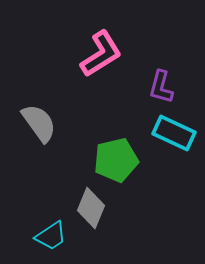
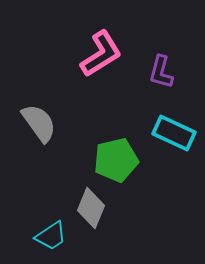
purple L-shape: moved 15 px up
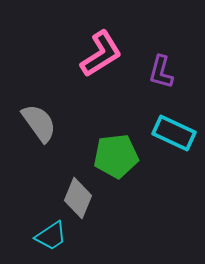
green pentagon: moved 4 px up; rotated 6 degrees clockwise
gray diamond: moved 13 px left, 10 px up
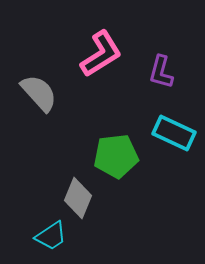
gray semicircle: moved 30 px up; rotated 6 degrees counterclockwise
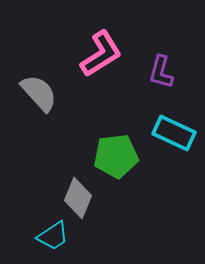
cyan trapezoid: moved 2 px right
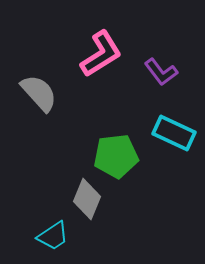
purple L-shape: rotated 52 degrees counterclockwise
gray diamond: moved 9 px right, 1 px down
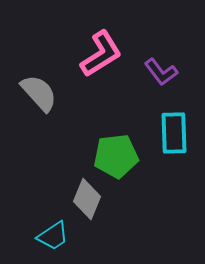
cyan rectangle: rotated 63 degrees clockwise
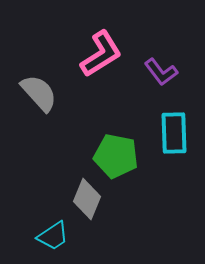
green pentagon: rotated 18 degrees clockwise
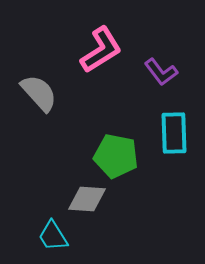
pink L-shape: moved 4 px up
gray diamond: rotated 72 degrees clockwise
cyan trapezoid: rotated 92 degrees clockwise
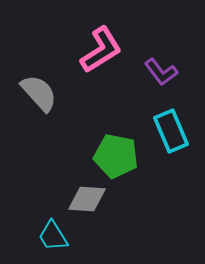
cyan rectangle: moved 3 px left, 2 px up; rotated 21 degrees counterclockwise
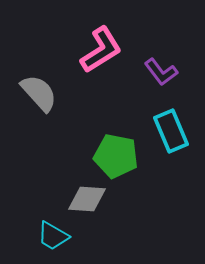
cyan trapezoid: rotated 28 degrees counterclockwise
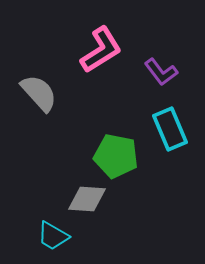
cyan rectangle: moved 1 px left, 2 px up
